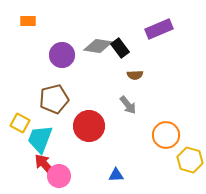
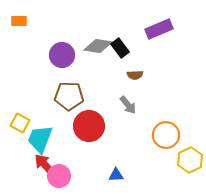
orange rectangle: moved 9 px left
brown pentagon: moved 15 px right, 3 px up; rotated 16 degrees clockwise
yellow hexagon: rotated 20 degrees clockwise
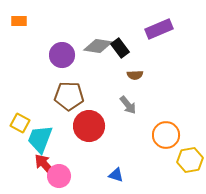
yellow hexagon: rotated 15 degrees clockwise
blue triangle: rotated 21 degrees clockwise
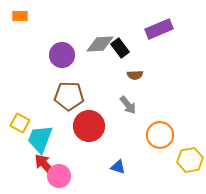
orange rectangle: moved 1 px right, 5 px up
gray diamond: moved 2 px right, 2 px up; rotated 12 degrees counterclockwise
orange circle: moved 6 px left
blue triangle: moved 2 px right, 8 px up
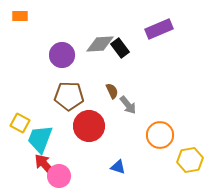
brown semicircle: moved 23 px left, 16 px down; rotated 112 degrees counterclockwise
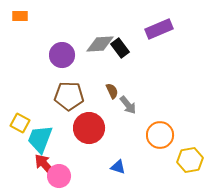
red circle: moved 2 px down
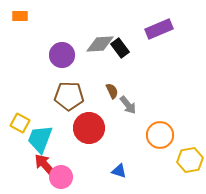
blue triangle: moved 1 px right, 4 px down
pink circle: moved 2 px right, 1 px down
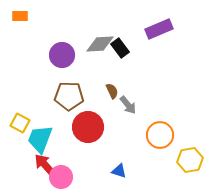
red circle: moved 1 px left, 1 px up
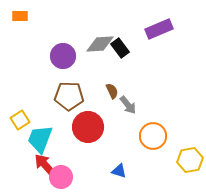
purple circle: moved 1 px right, 1 px down
yellow square: moved 3 px up; rotated 30 degrees clockwise
orange circle: moved 7 px left, 1 px down
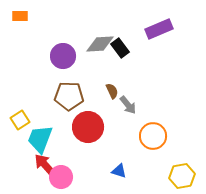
yellow hexagon: moved 8 px left, 16 px down
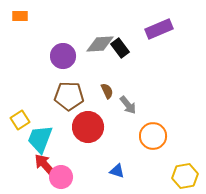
brown semicircle: moved 5 px left
blue triangle: moved 2 px left
yellow hexagon: moved 3 px right
